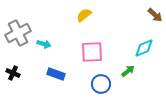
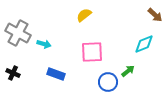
gray cross: rotated 35 degrees counterclockwise
cyan diamond: moved 4 px up
blue circle: moved 7 px right, 2 px up
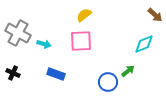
pink square: moved 11 px left, 11 px up
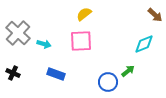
yellow semicircle: moved 1 px up
gray cross: rotated 15 degrees clockwise
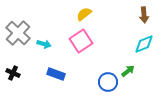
brown arrow: moved 11 px left; rotated 42 degrees clockwise
pink square: rotated 30 degrees counterclockwise
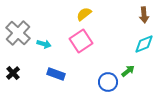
black cross: rotated 24 degrees clockwise
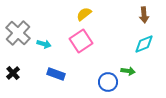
green arrow: rotated 48 degrees clockwise
